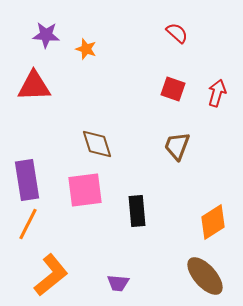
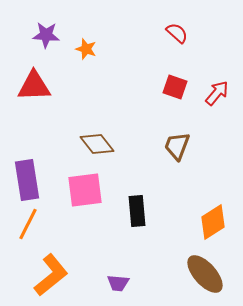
red square: moved 2 px right, 2 px up
red arrow: rotated 24 degrees clockwise
brown diamond: rotated 20 degrees counterclockwise
brown ellipse: moved 2 px up
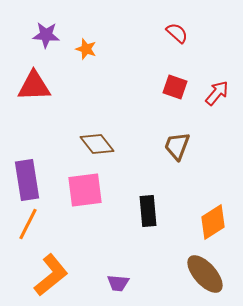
black rectangle: moved 11 px right
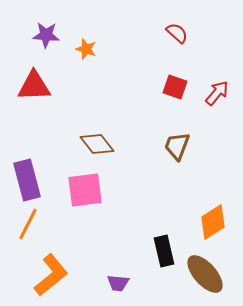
purple rectangle: rotated 6 degrees counterclockwise
black rectangle: moved 16 px right, 40 px down; rotated 8 degrees counterclockwise
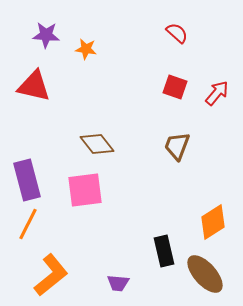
orange star: rotated 10 degrees counterclockwise
red triangle: rotated 15 degrees clockwise
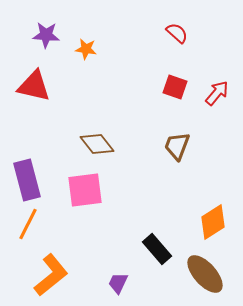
black rectangle: moved 7 px left, 2 px up; rotated 28 degrees counterclockwise
purple trapezoid: rotated 110 degrees clockwise
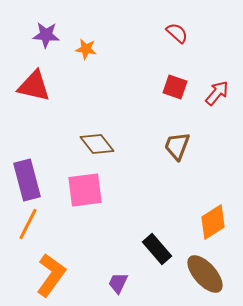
orange L-shape: rotated 15 degrees counterclockwise
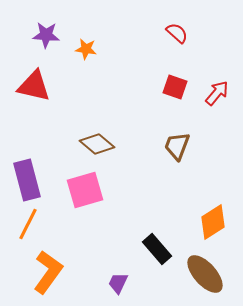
brown diamond: rotated 12 degrees counterclockwise
pink square: rotated 9 degrees counterclockwise
orange L-shape: moved 3 px left, 3 px up
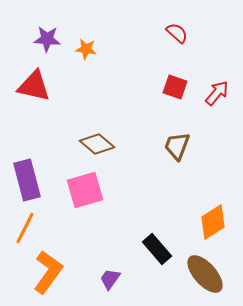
purple star: moved 1 px right, 4 px down
orange line: moved 3 px left, 4 px down
purple trapezoid: moved 8 px left, 4 px up; rotated 10 degrees clockwise
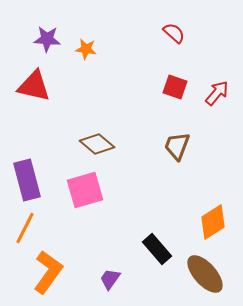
red semicircle: moved 3 px left
